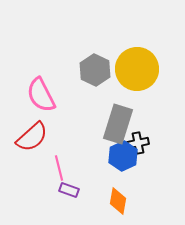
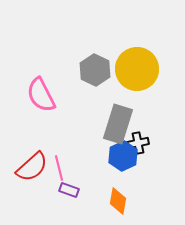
red semicircle: moved 30 px down
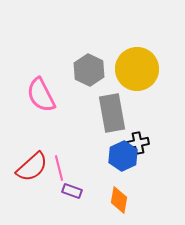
gray hexagon: moved 6 px left
gray rectangle: moved 6 px left, 11 px up; rotated 27 degrees counterclockwise
purple rectangle: moved 3 px right, 1 px down
orange diamond: moved 1 px right, 1 px up
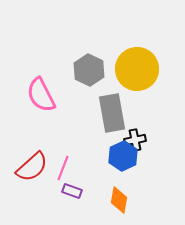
black cross: moved 3 px left, 3 px up
pink line: moved 4 px right; rotated 35 degrees clockwise
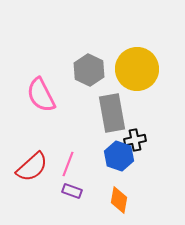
blue hexagon: moved 4 px left; rotated 16 degrees counterclockwise
pink line: moved 5 px right, 4 px up
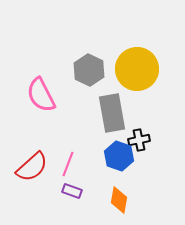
black cross: moved 4 px right
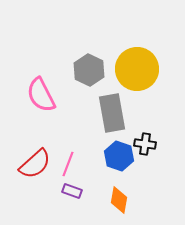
black cross: moved 6 px right, 4 px down; rotated 20 degrees clockwise
red semicircle: moved 3 px right, 3 px up
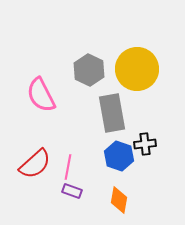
black cross: rotated 15 degrees counterclockwise
pink line: moved 3 px down; rotated 10 degrees counterclockwise
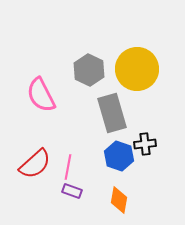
gray rectangle: rotated 6 degrees counterclockwise
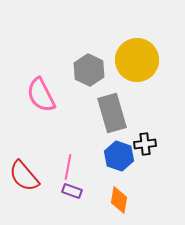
yellow circle: moved 9 px up
red semicircle: moved 11 px left, 12 px down; rotated 92 degrees clockwise
